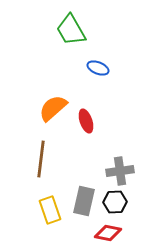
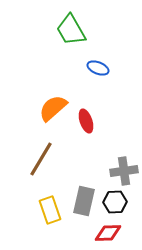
brown line: rotated 24 degrees clockwise
gray cross: moved 4 px right
red diamond: rotated 12 degrees counterclockwise
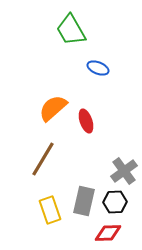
brown line: moved 2 px right
gray cross: rotated 28 degrees counterclockwise
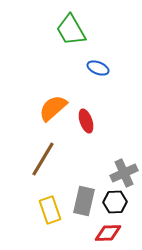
gray cross: moved 2 px down; rotated 12 degrees clockwise
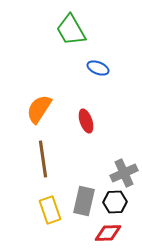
orange semicircle: moved 14 px left, 1 px down; rotated 16 degrees counterclockwise
brown line: rotated 39 degrees counterclockwise
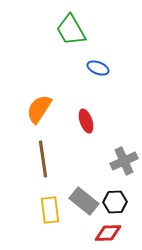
gray cross: moved 12 px up
gray rectangle: rotated 64 degrees counterclockwise
yellow rectangle: rotated 12 degrees clockwise
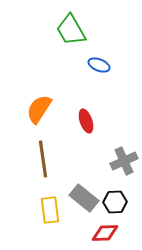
blue ellipse: moved 1 px right, 3 px up
gray rectangle: moved 3 px up
red diamond: moved 3 px left
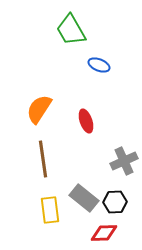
red diamond: moved 1 px left
